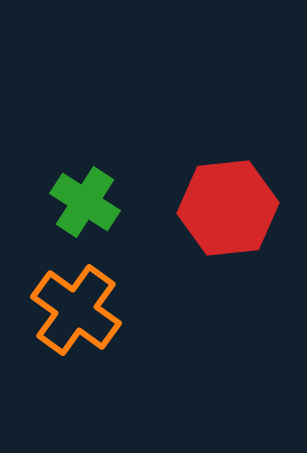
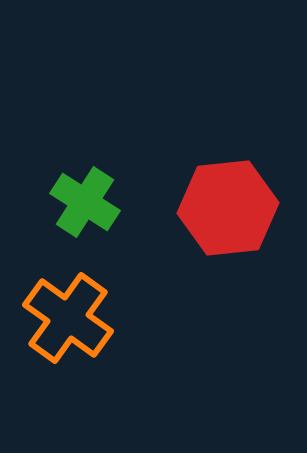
orange cross: moved 8 px left, 8 px down
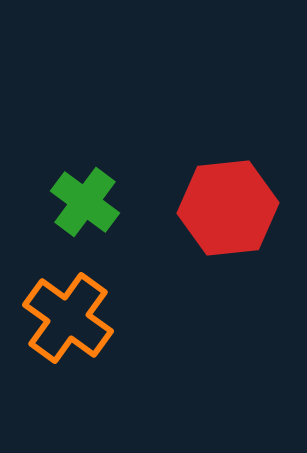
green cross: rotated 4 degrees clockwise
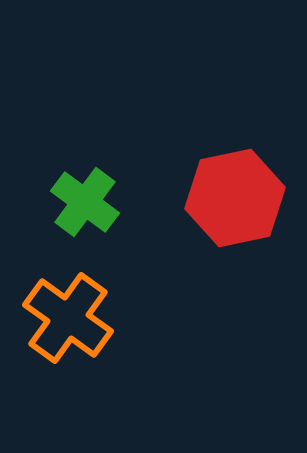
red hexagon: moved 7 px right, 10 px up; rotated 6 degrees counterclockwise
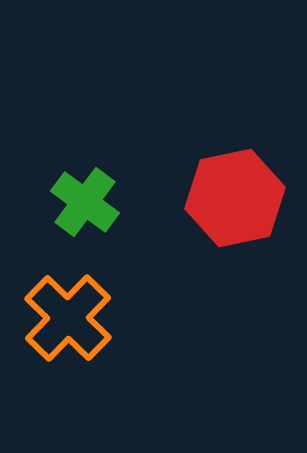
orange cross: rotated 8 degrees clockwise
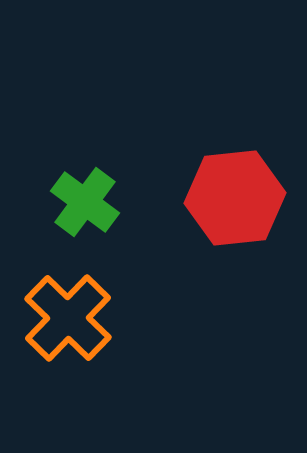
red hexagon: rotated 6 degrees clockwise
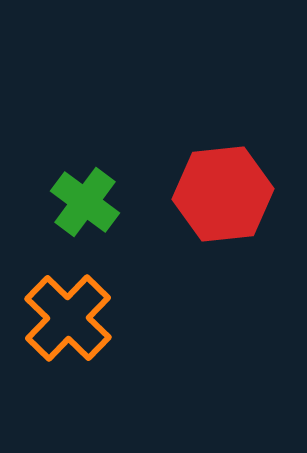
red hexagon: moved 12 px left, 4 px up
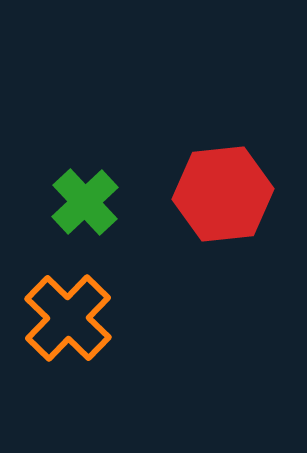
green cross: rotated 10 degrees clockwise
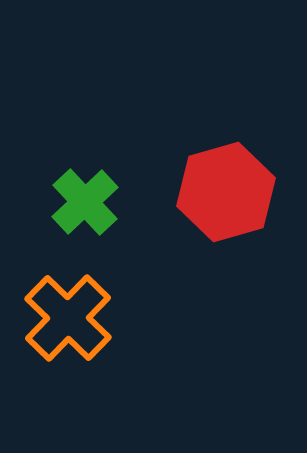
red hexagon: moved 3 px right, 2 px up; rotated 10 degrees counterclockwise
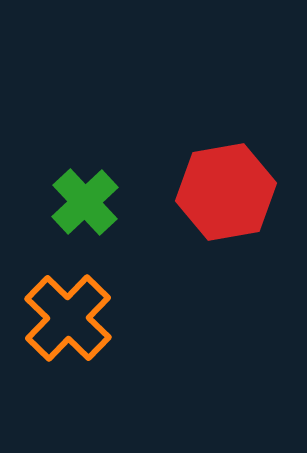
red hexagon: rotated 6 degrees clockwise
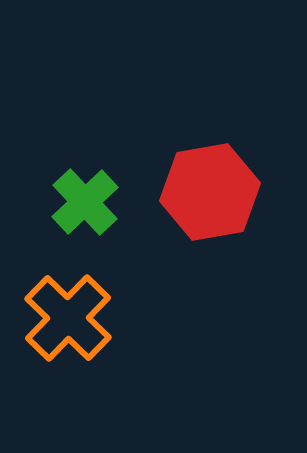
red hexagon: moved 16 px left
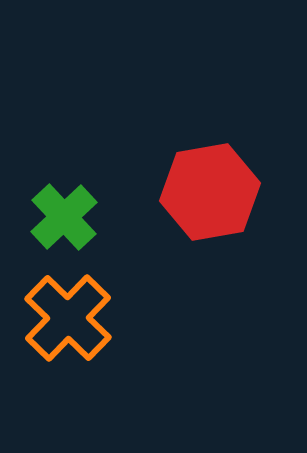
green cross: moved 21 px left, 15 px down
